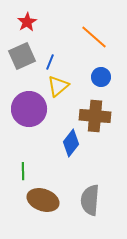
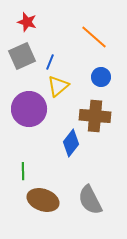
red star: rotated 24 degrees counterclockwise
gray semicircle: rotated 32 degrees counterclockwise
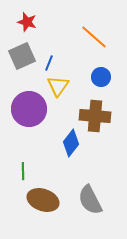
blue line: moved 1 px left, 1 px down
yellow triangle: rotated 15 degrees counterclockwise
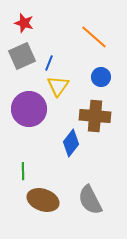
red star: moved 3 px left, 1 px down
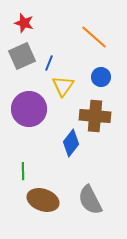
yellow triangle: moved 5 px right
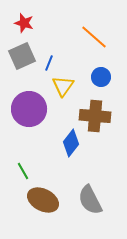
green line: rotated 30 degrees counterclockwise
brown ellipse: rotated 8 degrees clockwise
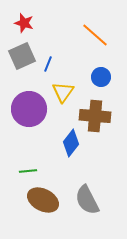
orange line: moved 1 px right, 2 px up
blue line: moved 1 px left, 1 px down
yellow triangle: moved 6 px down
green line: moved 5 px right; rotated 66 degrees counterclockwise
gray semicircle: moved 3 px left
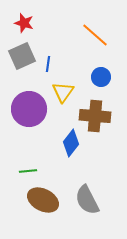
blue line: rotated 14 degrees counterclockwise
